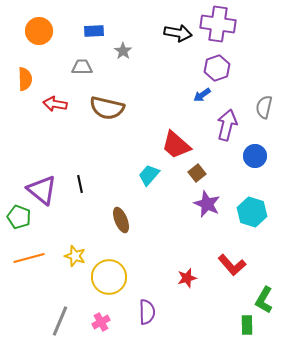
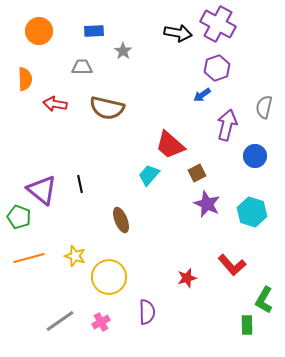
purple cross: rotated 20 degrees clockwise
red trapezoid: moved 6 px left
brown square: rotated 12 degrees clockwise
gray line: rotated 32 degrees clockwise
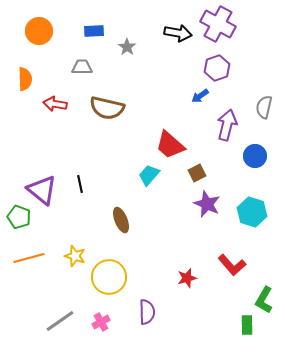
gray star: moved 4 px right, 4 px up
blue arrow: moved 2 px left, 1 px down
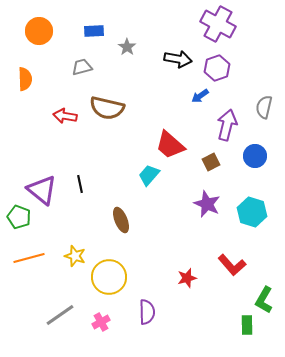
black arrow: moved 26 px down
gray trapezoid: rotated 15 degrees counterclockwise
red arrow: moved 10 px right, 12 px down
brown square: moved 14 px right, 11 px up
gray line: moved 6 px up
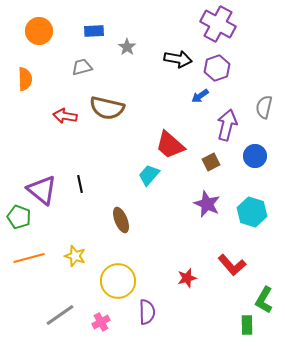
yellow circle: moved 9 px right, 4 px down
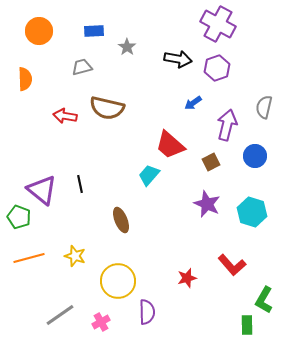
blue arrow: moved 7 px left, 7 px down
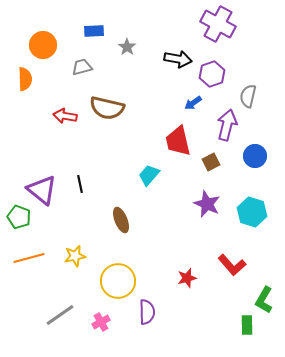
orange circle: moved 4 px right, 14 px down
purple hexagon: moved 5 px left, 6 px down
gray semicircle: moved 16 px left, 11 px up
red trapezoid: moved 8 px right, 4 px up; rotated 36 degrees clockwise
yellow star: rotated 30 degrees counterclockwise
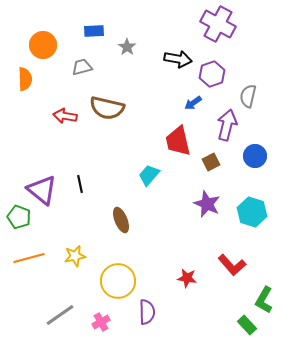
red star: rotated 24 degrees clockwise
green rectangle: rotated 42 degrees counterclockwise
